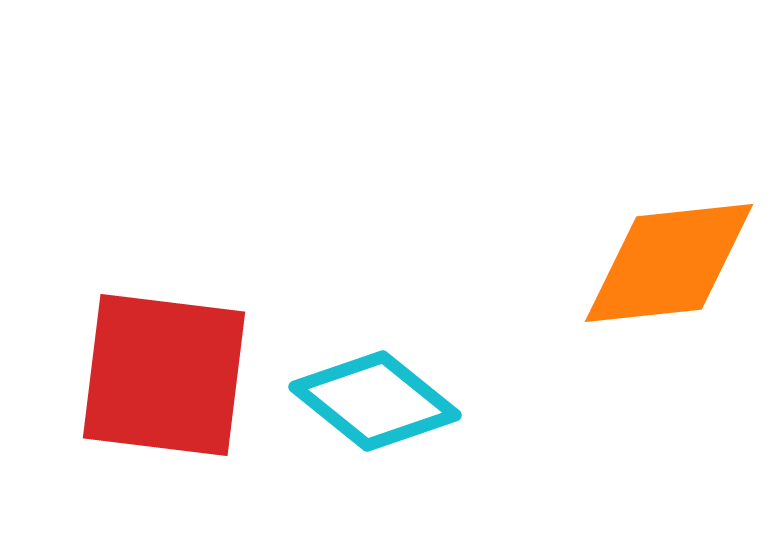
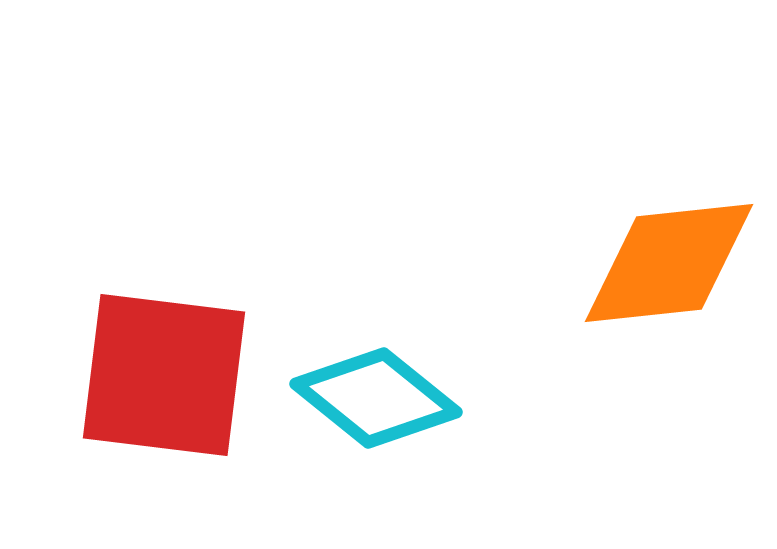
cyan diamond: moved 1 px right, 3 px up
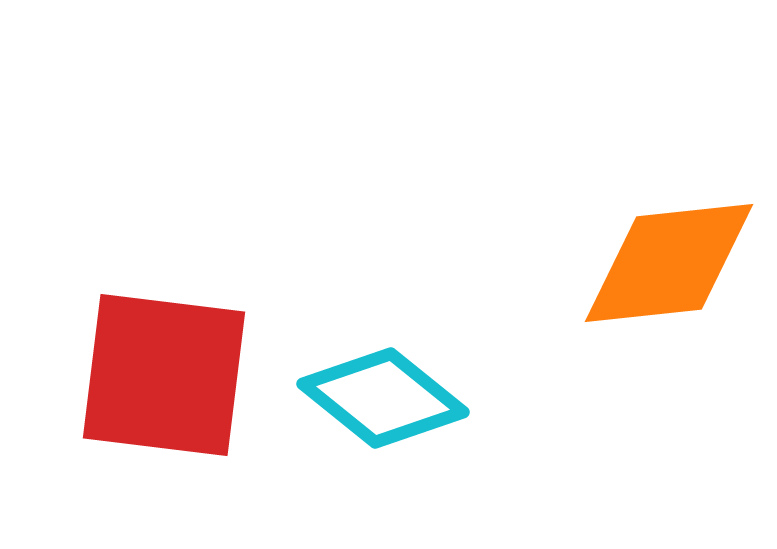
cyan diamond: moved 7 px right
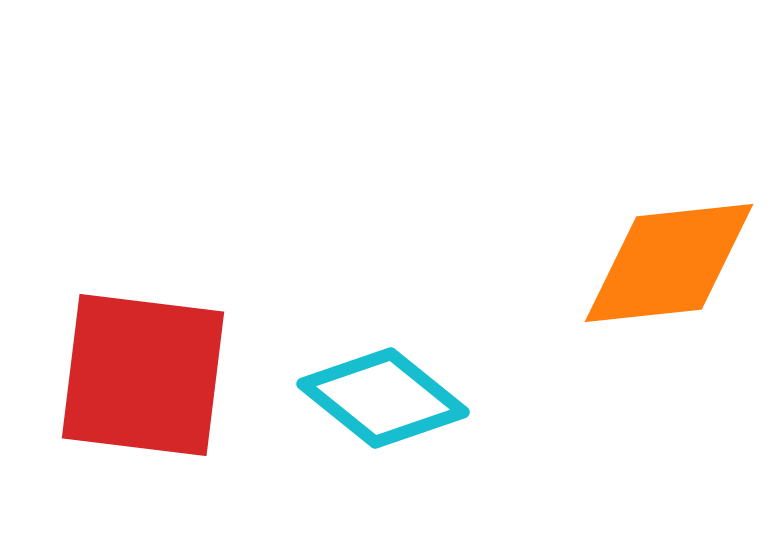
red square: moved 21 px left
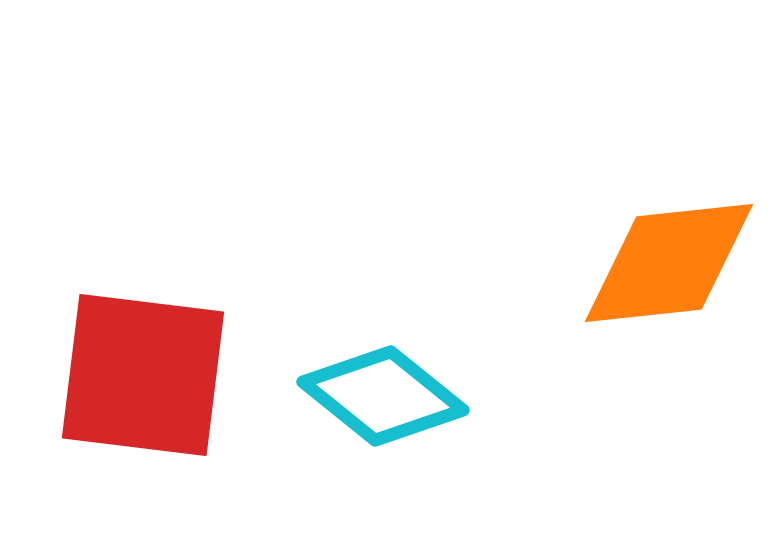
cyan diamond: moved 2 px up
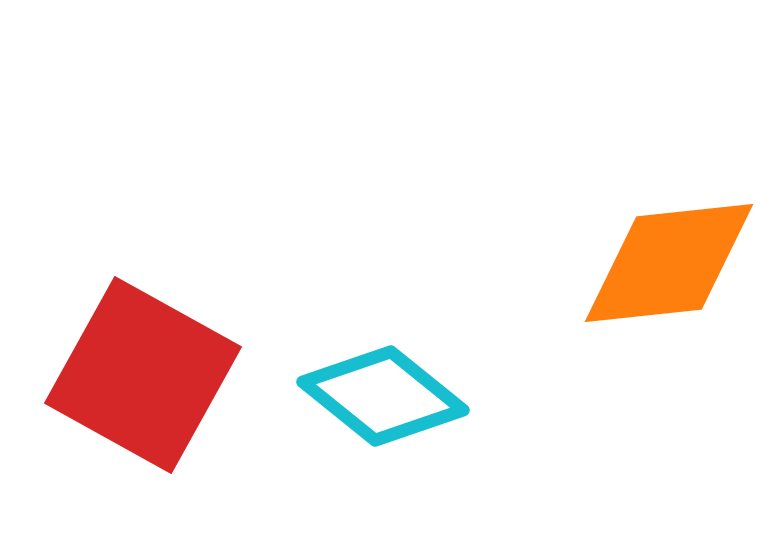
red square: rotated 22 degrees clockwise
